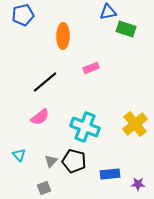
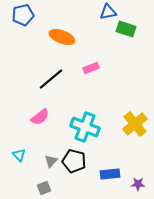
orange ellipse: moved 1 px left, 1 px down; rotated 70 degrees counterclockwise
black line: moved 6 px right, 3 px up
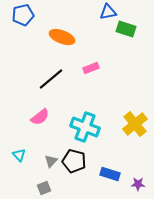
blue rectangle: rotated 24 degrees clockwise
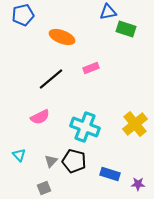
pink semicircle: rotated 12 degrees clockwise
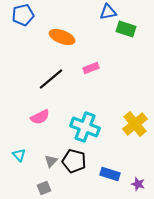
purple star: rotated 16 degrees clockwise
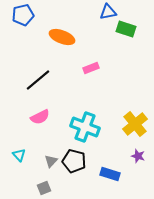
black line: moved 13 px left, 1 px down
purple star: moved 28 px up
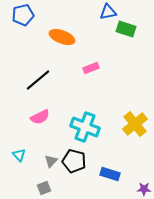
purple star: moved 6 px right, 33 px down; rotated 16 degrees counterclockwise
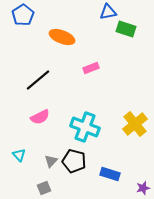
blue pentagon: rotated 20 degrees counterclockwise
purple star: moved 1 px left, 1 px up; rotated 16 degrees counterclockwise
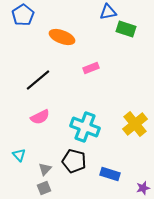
gray triangle: moved 6 px left, 8 px down
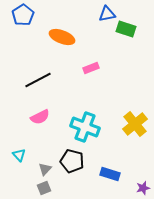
blue triangle: moved 1 px left, 2 px down
black line: rotated 12 degrees clockwise
black pentagon: moved 2 px left
